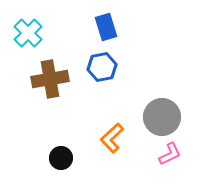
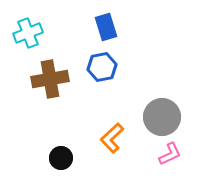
cyan cross: rotated 24 degrees clockwise
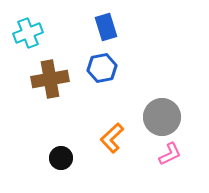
blue hexagon: moved 1 px down
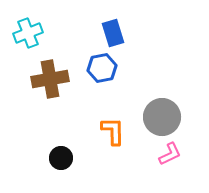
blue rectangle: moved 7 px right, 6 px down
orange L-shape: moved 1 px right, 7 px up; rotated 132 degrees clockwise
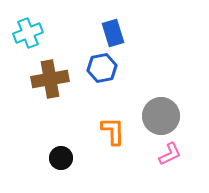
gray circle: moved 1 px left, 1 px up
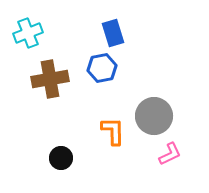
gray circle: moved 7 px left
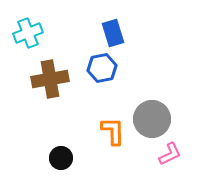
gray circle: moved 2 px left, 3 px down
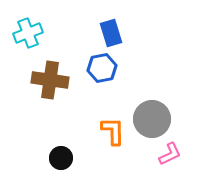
blue rectangle: moved 2 px left
brown cross: moved 1 px down; rotated 18 degrees clockwise
